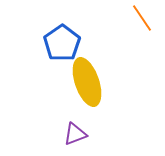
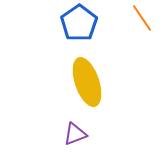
blue pentagon: moved 17 px right, 20 px up
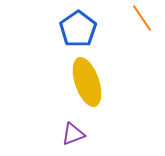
blue pentagon: moved 1 px left, 6 px down
purple triangle: moved 2 px left
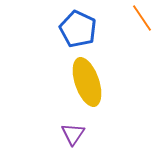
blue pentagon: rotated 12 degrees counterclockwise
purple triangle: rotated 35 degrees counterclockwise
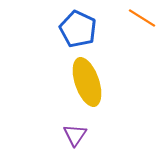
orange line: rotated 24 degrees counterclockwise
purple triangle: moved 2 px right, 1 px down
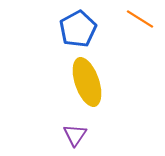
orange line: moved 2 px left, 1 px down
blue pentagon: rotated 18 degrees clockwise
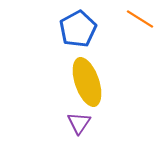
purple triangle: moved 4 px right, 12 px up
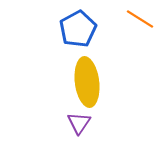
yellow ellipse: rotated 12 degrees clockwise
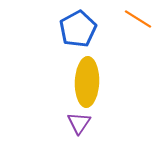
orange line: moved 2 px left
yellow ellipse: rotated 9 degrees clockwise
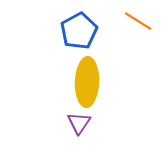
orange line: moved 2 px down
blue pentagon: moved 1 px right, 2 px down
